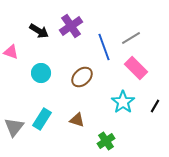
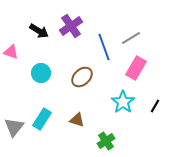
pink rectangle: rotated 75 degrees clockwise
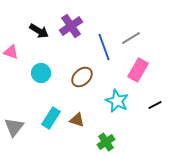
pink rectangle: moved 2 px right, 2 px down
cyan star: moved 6 px left, 1 px up; rotated 10 degrees counterclockwise
black line: moved 1 px up; rotated 32 degrees clockwise
cyan rectangle: moved 9 px right, 1 px up
green cross: moved 1 px down
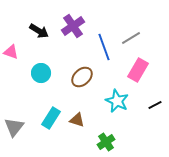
purple cross: moved 2 px right
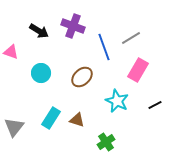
purple cross: rotated 35 degrees counterclockwise
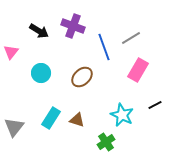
pink triangle: rotated 49 degrees clockwise
cyan star: moved 5 px right, 14 px down
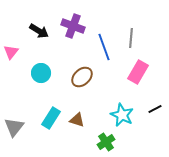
gray line: rotated 54 degrees counterclockwise
pink rectangle: moved 2 px down
black line: moved 4 px down
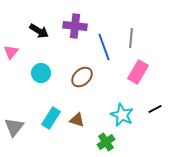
purple cross: moved 2 px right; rotated 15 degrees counterclockwise
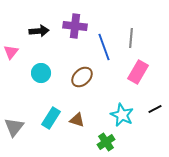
black arrow: rotated 36 degrees counterclockwise
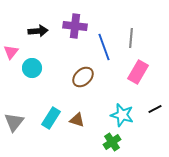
black arrow: moved 1 px left
cyan circle: moved 9 px left, 5 px up
brown ellipse: moved 1 px right
cyan star: rotated 10 degrees counterclockwise
gray triangle: moved 5 px up
green cross: moved 6 px right
